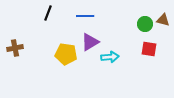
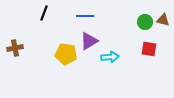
black line: moved 4 px left
green circle: moved 2 px up
purple triangle: moved 1 px left, 1 px up
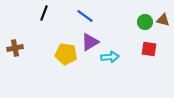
blue line: rotated 36 degrees clockwise
purple triangle: moved 1 px right, 1 px down
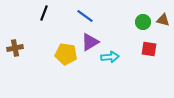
green circle: moved 2 px left
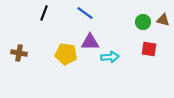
blue line: moved 3 px up
purple triangle: rotated 30 degrees clockwise
brown cross: moved 4 px right, 5 px down; rotated 21 degrees clockwise
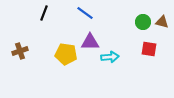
brown triangle: moved 1 px left, 2 px down
brown cross: moved 1 px right, 2 px up; rotated 28 degrees counterclockwise
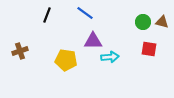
black line: moved 3 px right, 2 px down
purple triangle: moved 3 px right, 1 px up
yellow pentagon: moved 6 px down
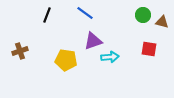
green circle: moved 7 px up
purple triangle: rotated 18 degrees counterclockwise
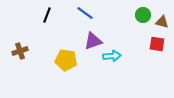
red square: moved 8 px right, 5 px up
cyan arrow: moved 2 px right, 1 px up
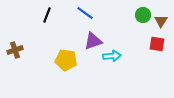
brown triangle: moved 1 px left, 1 px up; rotated 48 degrees clockwise
brown cross: moved 5 px left, 1 px up
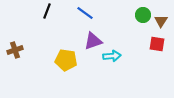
black line: moved 4 px up
